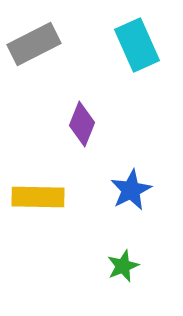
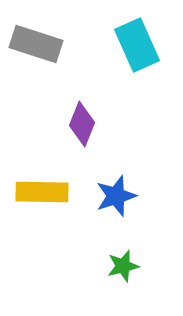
gray rectangle: moved 2 px right; rotated 45 degrees clockwise
blue star: moved 15 px left, 6 px down; rotated 9 degrees clockwise
yellow rectangle: moved 4 px right, 5 px up
green star: rotated 8 degrees clockwise
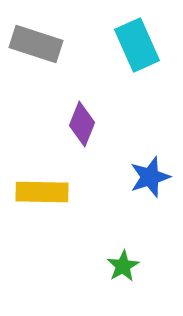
blue star: moved 34 px right, 19 px up
green star: rotated 16 degrees counterclockwise
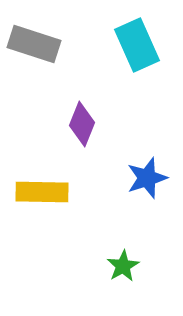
gray rectangle: moved 2 px left
blue star: moved 3 px left, 1 px down
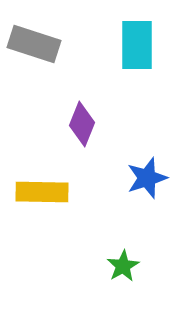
cyan rectangle: rotated 24 degrees clockwise
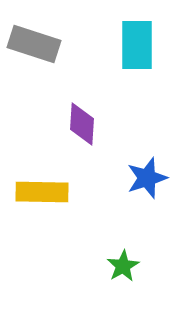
purple diamond: rotated 18 degrees counterclockwise
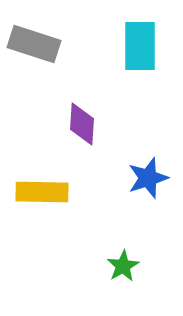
cyan rectangle: moved 3 px right, 1 px down
blue star: moved 1 px right
